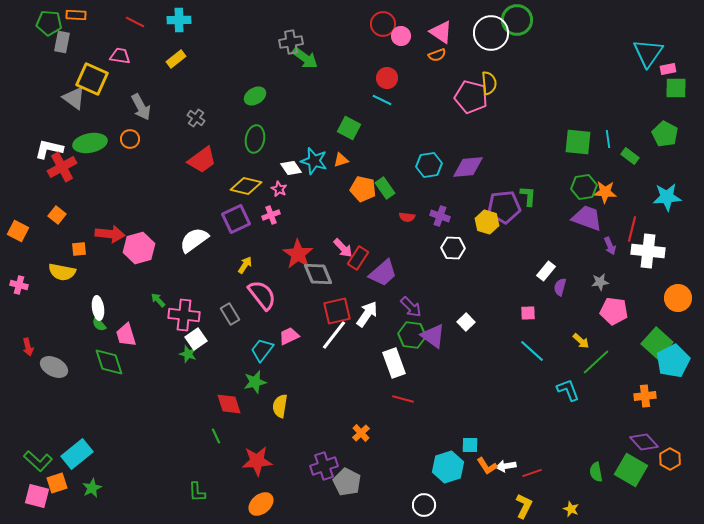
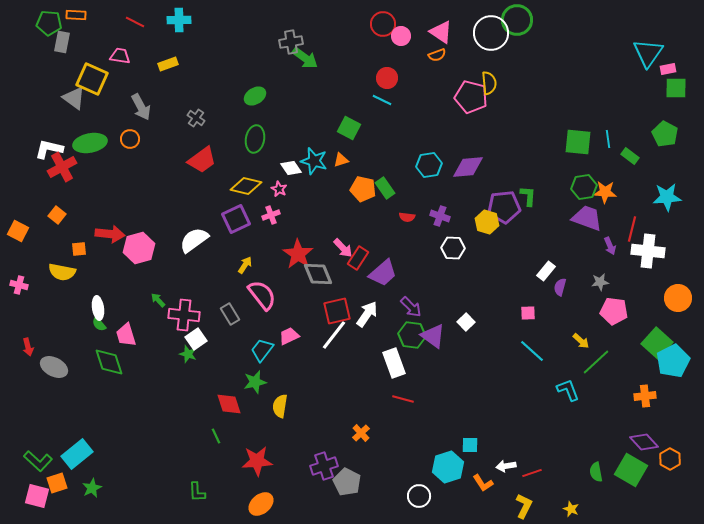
yellow rectangle at (176, 59): moved 8 px left, 5 px down; rotated 18 degrees clockwise
orange L-shape at (487, 466): moved 4 px left, 17 px down
white circle at (424, 505): moved 5 px left, 9 px up
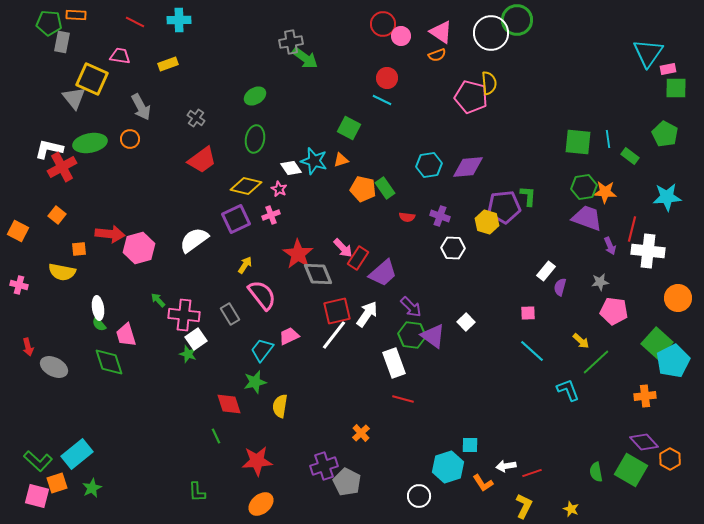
gray triangle at (74, 98): rotated 15 degrees clockwise
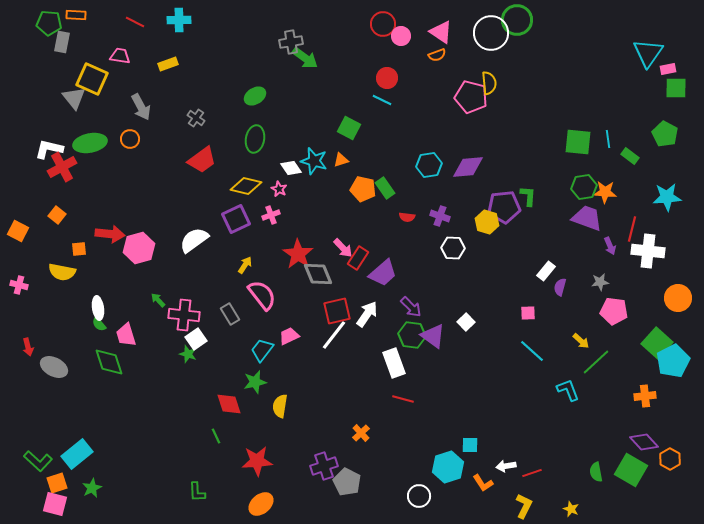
pink square at (37, 496): moved 18 px right, 8 px down
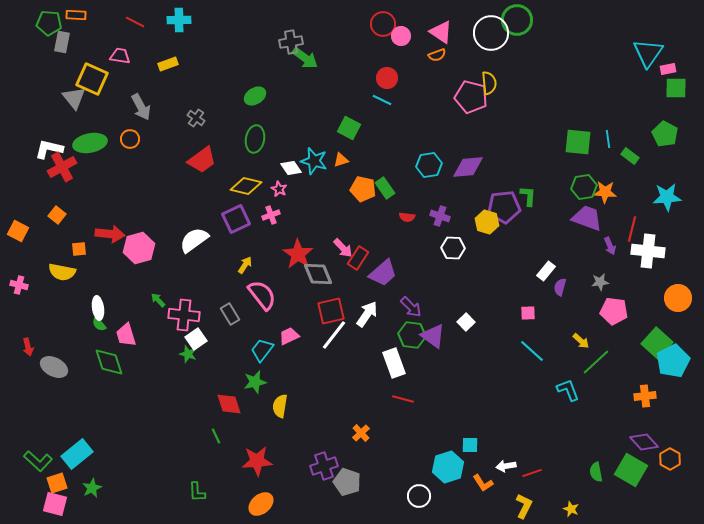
red square at (337, 311): moved 6 px left
gray pentagon at (347, 482): rotated 8 degrees counterclockwise
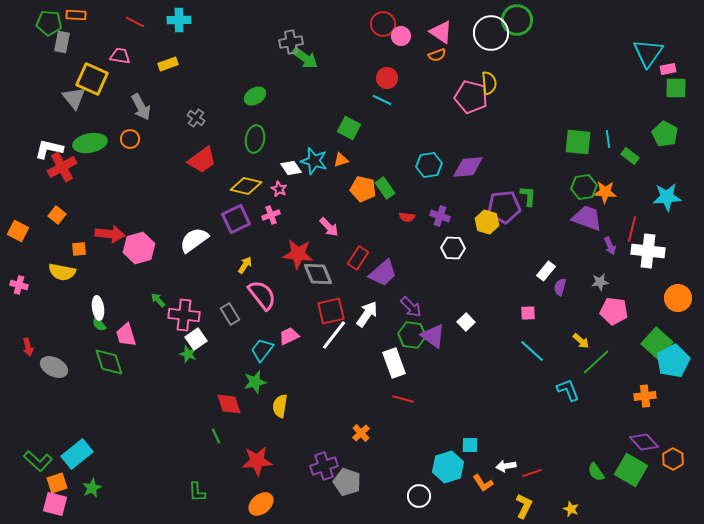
pink arrow at (343, 248): moved 14 px left, 21 px up
red star at (298, 254): rotated 28 degrees counterclockwise
orange hexagon at (670, 459): moved 3 px right
green semicircle at (596, 472): rotated 24 degrees counterclockwise
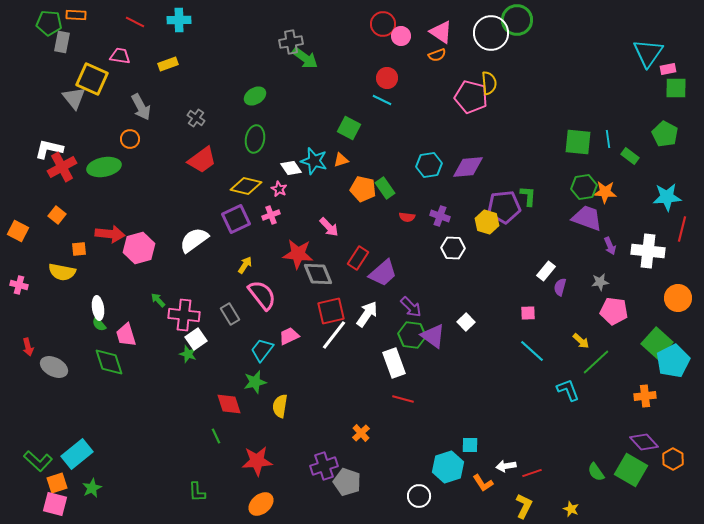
green ellipse at (90, 143): moved 14 px right, 24 px down
red line at (632, 229): moved 50 px right
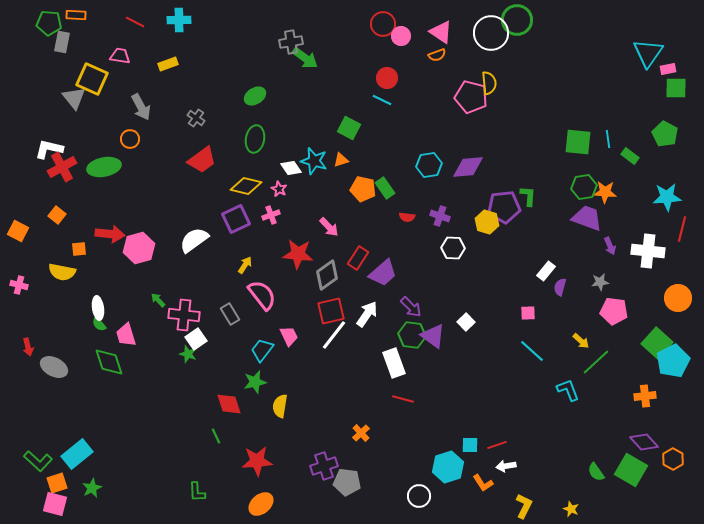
gray diamond at (318, 274): moved 9 px right, 1 px down; rotated 76 degrees clockwise
pink trapezoid at (289, 336): rotated 90 degrees clockwise
red line at (532, 473): moved 35 px left, 28 px up
gray pentagon at (347, 482): rotated 12 degrees counterclockwise
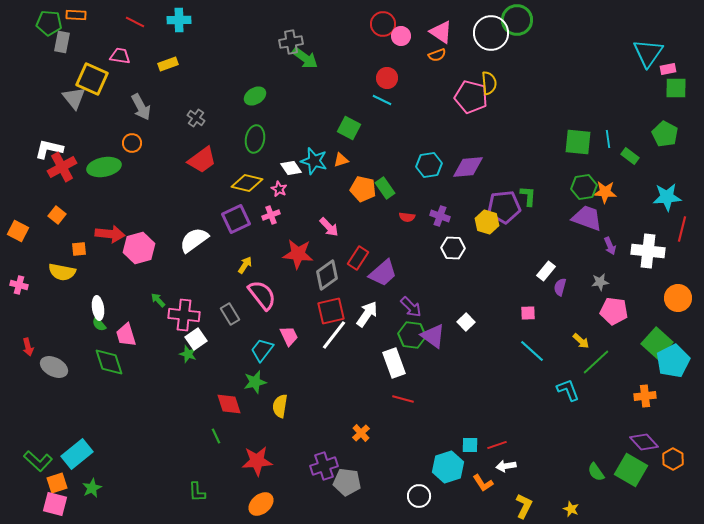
orange circle at (130, 139): moved 2 px right, 4 px down
yellow diamond at (246, 186): moved 1 px right, 3 px up
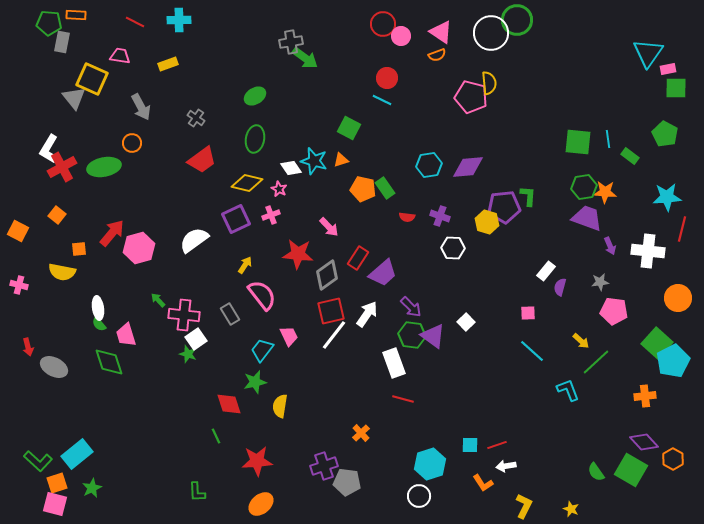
white L-shape at (49, 149): rotated 72 degrees counterclockwise
red arrow at (110, 234): moved 2 px right, 1 px up; rotated 56 degrees counterclockwise
cyan hexagon at (448, 467): moved 18 px left, 3 px up
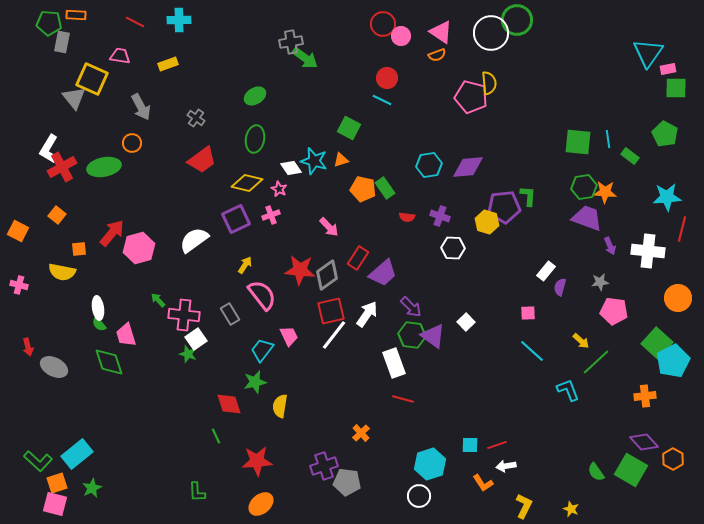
red star at (298, 254): moved 2 px right, 16 px down
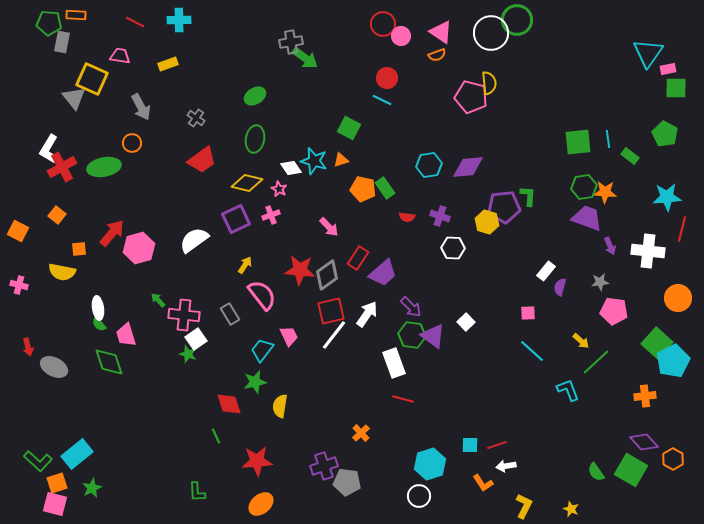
green square at (578, 142): rotated 12 degrees counterclockwise
